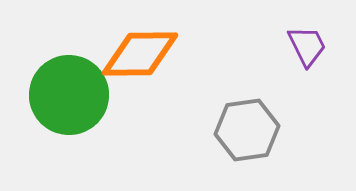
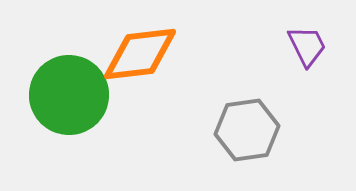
orange diamond: rotated 6 degrees counterclockwise
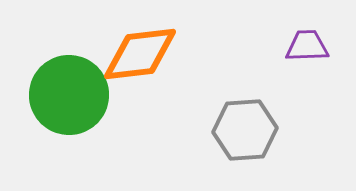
purple trapezoid: rotated 66 degrees counterclockwise
gray hexagon: moved 2 px left; rotated 4 degrees clockwise
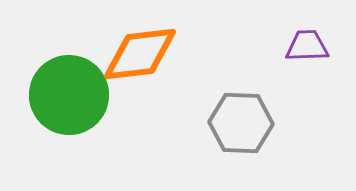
gray hexagon: moved 4 px left, 7 px up; rotated 6 degrees clockwise
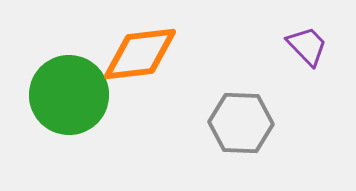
purple trapezoid: rotated 48 degrees clockwise
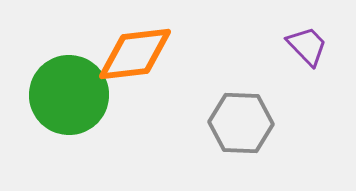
orange diamond: moved 5 px left
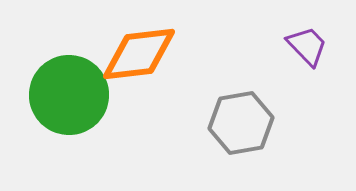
orange diamond: moved 4 px right
gray hexagon: rotated 12 degrees counterclockwise
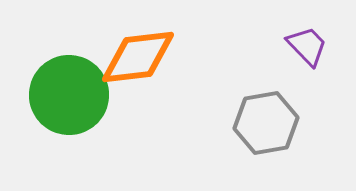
orange diamond: moved 1 px left, 3 px down
gray hexagon: moved 25 px right
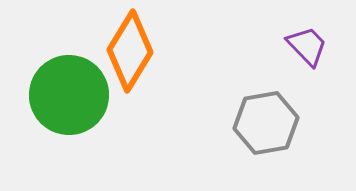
orange diamond: moved 8 px left, 6 px up; rotated 52 degrees counterclockwise
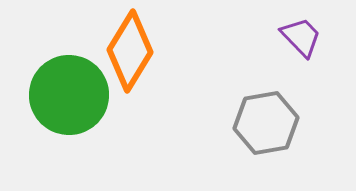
purple trapezoid: moved 6 px left, 9 px up
